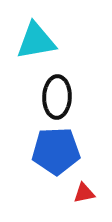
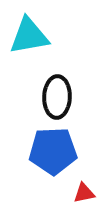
cyan triangle: moved 7 px left, 5 px up
blue pentagon: moved 3 px left
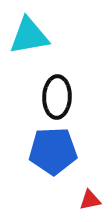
red triangle: moved 6 px right, 7 px down
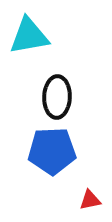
blue pentagon: moved 1 px left
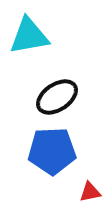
black ellipse: rotated 54 degrees clockwise
red triangle: moved 8 px up
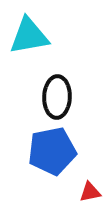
black ellipse: rotated 54 degrees counterclockwise
blue pentagon: rotated 9 degrees counterclockwise
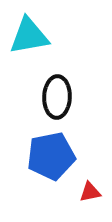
blue pentagon: moved 1 px left, 5 px down
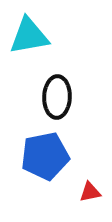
blue pentagon: moved 6 px left
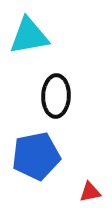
black ellipse: moved 1 px left, 1 px up
blue pentagon: moved 9 px left
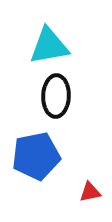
cyan triangle: moved 20 px right, 10 px down
